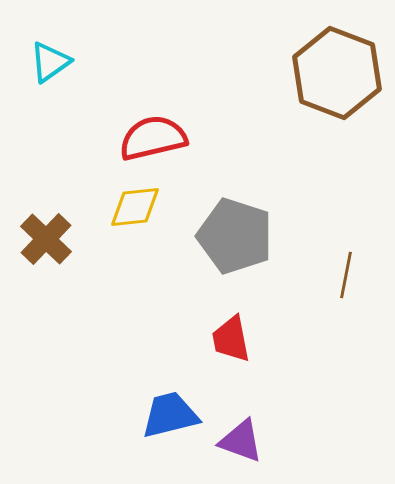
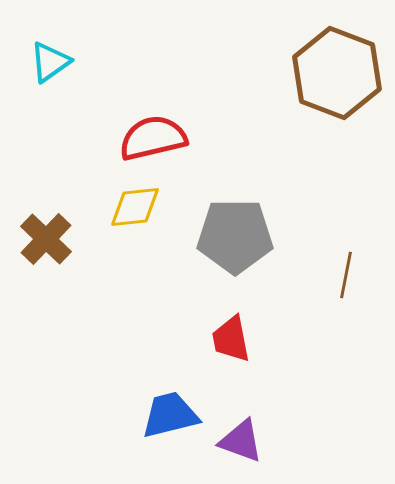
gray pentagon: rotated 18 degrees counterclockwise
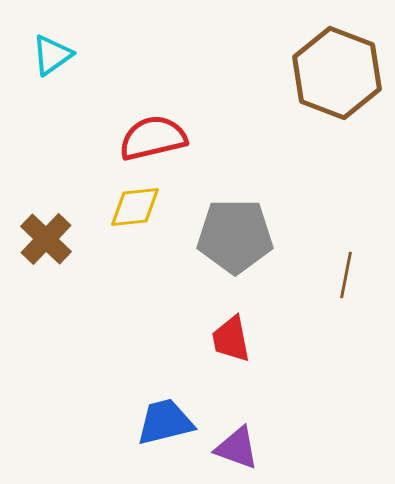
cyan triangle: moved 2 px right, 7 px up
blue trapezoid: moved 5 px left, 7 px down
purple triangle: moved 4 px left, 7 px down
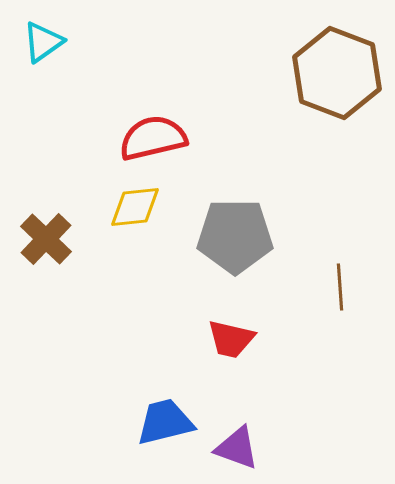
cyan triangle: moved 9 px left, 13 px up
brown line: moved 6 px left, 12 px down; rotated 15 degrees counterclockwise
red trapezoid: rotated 66 degrees counterclockwise
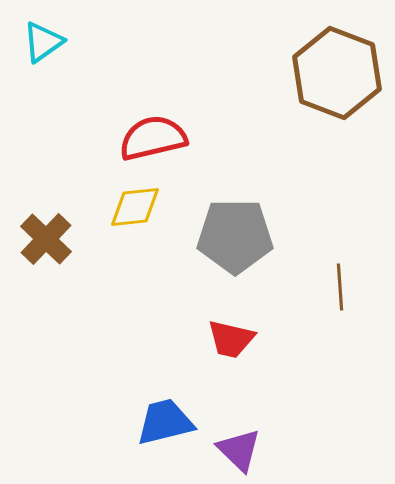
purple triangle: moved 2 px right, 2 px down; rotated 24 degrees clockwise
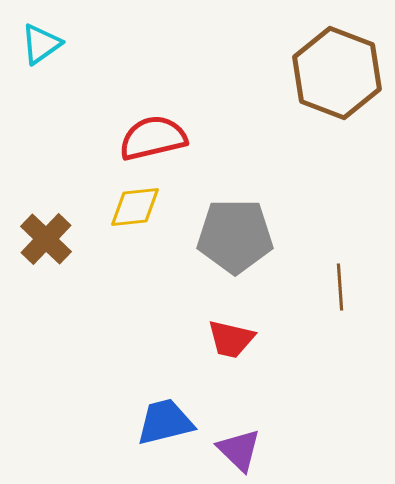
cyan triangle: moved 2 px left, 2 px down
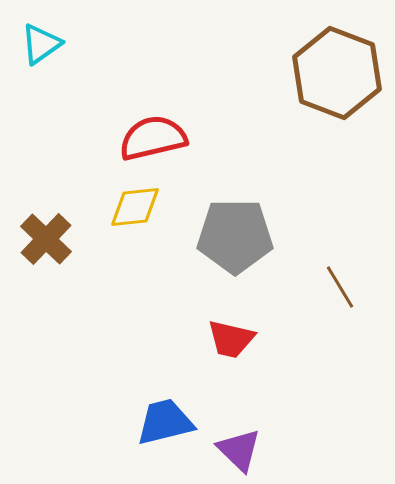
brown line: rotated 27 degrees counterclockwise
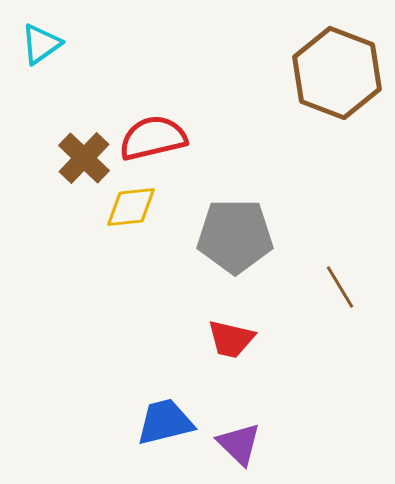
yellow diamond: moved 4 px left
brown cross: moved 38 px right, 81 px up
purple triangle: moved 6 px up
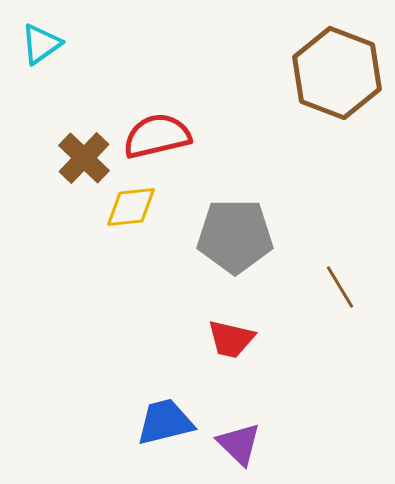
red semicircle: moved 4 px right, 2 px up
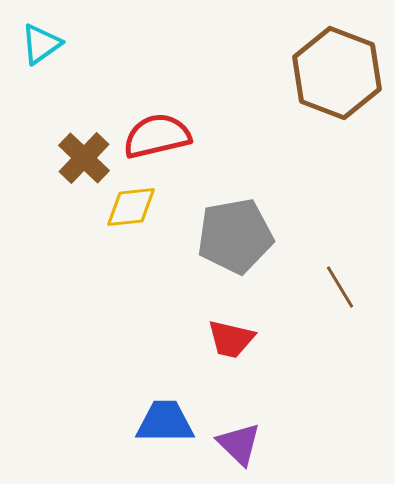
gray pentagon: rotated 10 degrees counterclockwise
blue trapezoid: rotated 14 degrees clockwise
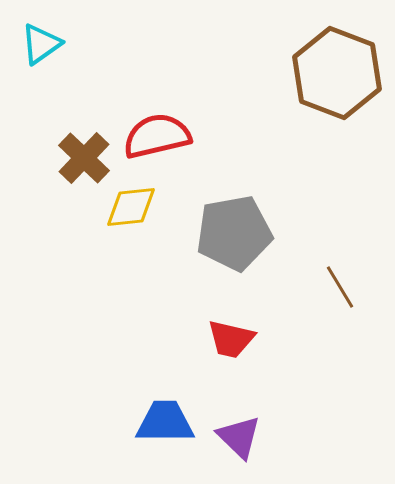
gray pentagon: moved 1 px left, 3 px up
purple triangle: moved 7 px up
